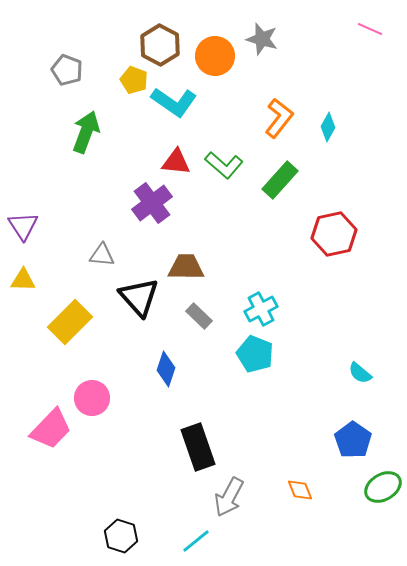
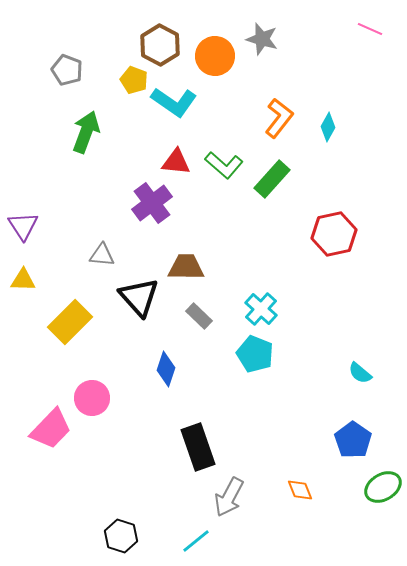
green rectangle: moved 8 px left, 1 px up
cyan cross: rotated 20 degrees counterclockwise
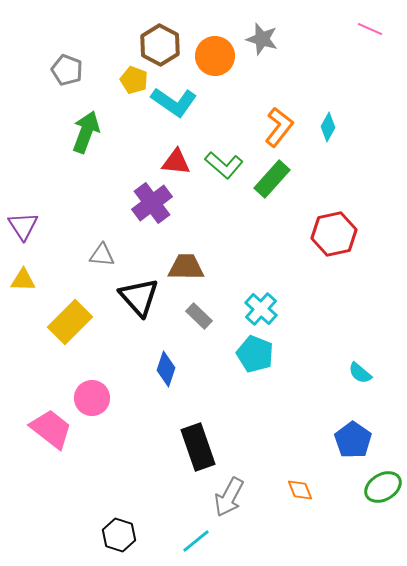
orange L-shape: moved 9 px down
pink trapezoid: rotated 96 degrees counterclockwise
black hexagon: moved 2 px left, 1 px up
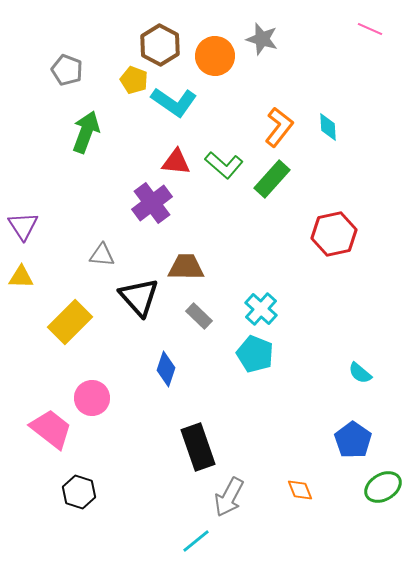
cyan diamond: rotated 32 degrees counterclockwise
yellow triangle: moved 2 px left, 3 px up
black hexagon: moved 40 px left, 43 px up
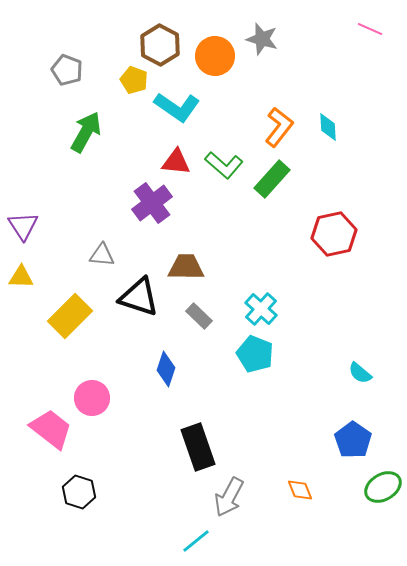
cyan L-shape: moved 3 px right, 5 px down
green arrow: rotated 9 degrees clockwise
black triangle: rotated 30 degrees counterclockwise
yellow rectangle: moved 6 px up
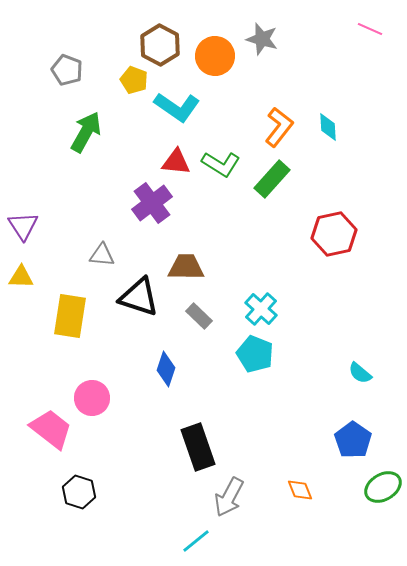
green L-shape: moved 3 px left, 1 px up; rotated 9 degrees counterclockwise
yellow rectangle: rotated 36 degrees counterclockwise
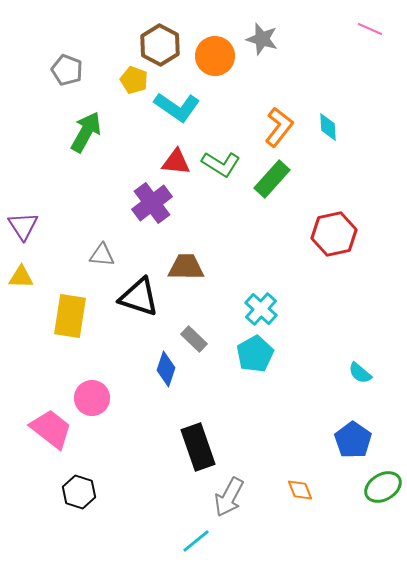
gray rectangle: moved 5 px left, 23 px down
cyan pentagon: rotated 21 degrees clockwise
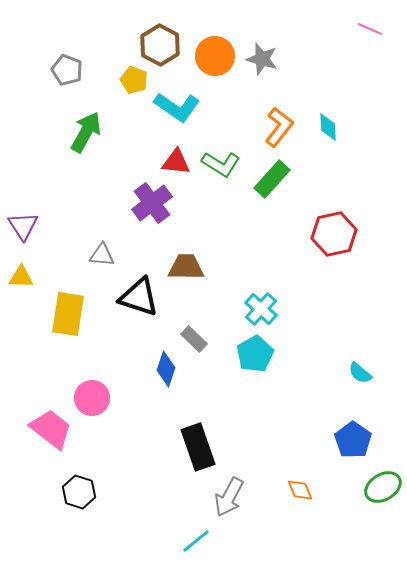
gray star: moved 20 px down
yellow rectangle: moved 2 px left, 2 px up
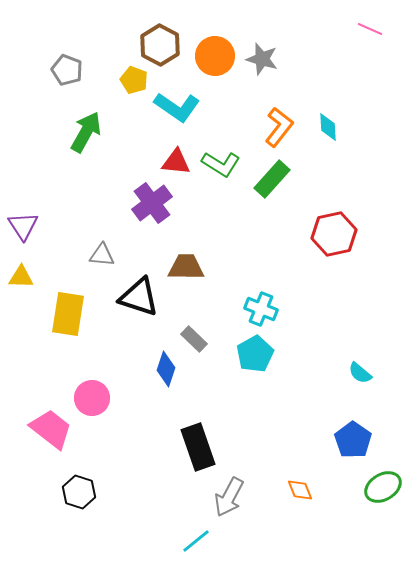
cyan cross: rotated 20 degrees counterclockwise
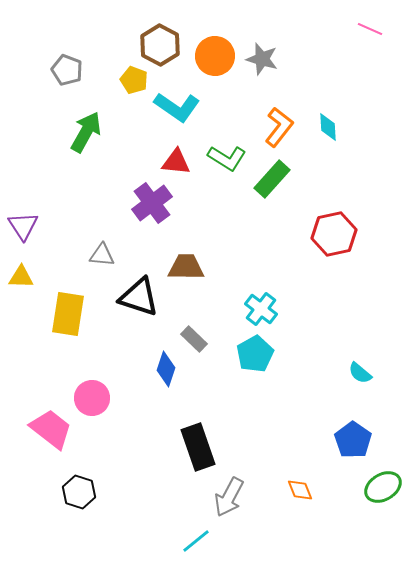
green L-shape: moved 6 px right, 6 px up
cyan cross: rotated 16 degrees clockwise
